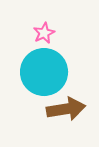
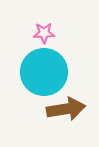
pink star: rotated 25 degrees clockwise
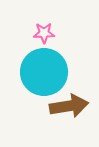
brown arrow: moved 3 px right, 3 px up
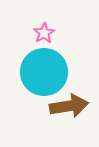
pink star: rotated 30 degrees counterclockwise
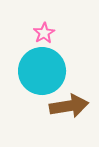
cyan circle: moved 2 px left, 1 px up
